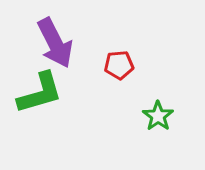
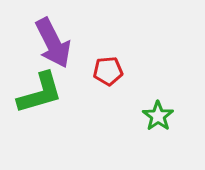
purple arrow: moved 2 px left
red pentagon: moved 11 px left, 6 px down
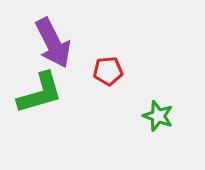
green star: rotated 16 degrees counterclockwise
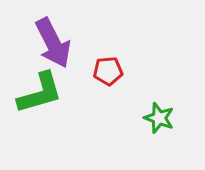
green star: moved 1 px right, 2 px down
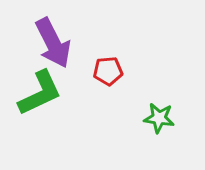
green L-shape: rotated 9 degrees counterclockwise
green star: rotated 12 degrees counterclockwise
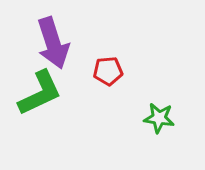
purple arrow: rotated 9 degrees clockwise
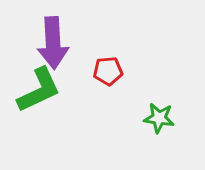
purple arrow: rotated 15 degrees clockwise
green L-shape: moved 1 px left, 3 px up
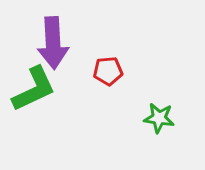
green L-shape: moved 5 px left, 1 px up
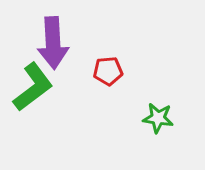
green L-shape: moved 1 px left, 2 px up; rotated 12 degrees counterclockwise
green star: moved 1 px left
